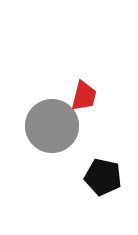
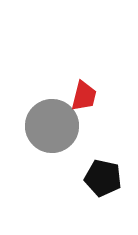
black pentagon: moved 1 px down
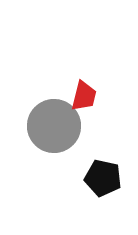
gray circle: moved 2 px right
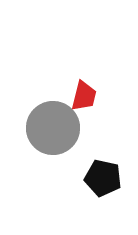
gray circle: moved 1 px left, 2 px down
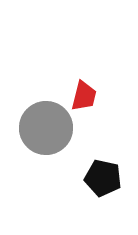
gray circle: moved 7 px left
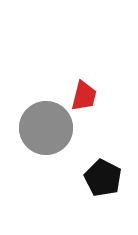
black pentagon: rotated 15 degrees clockwise
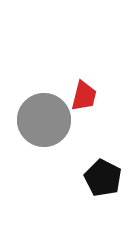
gray circle: moved 2 px left, 8 px up
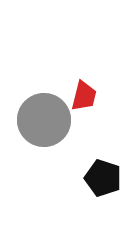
black pentagon: rotated 9 degrees counterclockwise
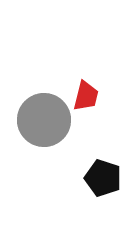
red trapezoid: moved 2 px right
